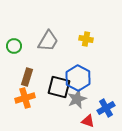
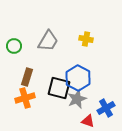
black square: moved 1 px down
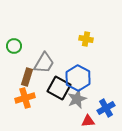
gray trapezoid: moved 4 px left, 22 px down
black square: rotated 15 degrees clockwise
red triangle: rotated 24 degrees counterclockwise
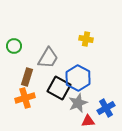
gray trapezoid: moved 4 px right, 5 px up
gray star: moved 1 px right, 4 px down
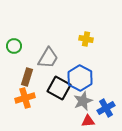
blue hexagon: moved 2 px right
gray star: moved 5 px right, 2 px up
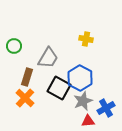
orange cross: rotated 30 degrees counterclockwise
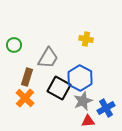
green circle: moved 1 px up
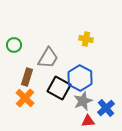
blue cross: rotated 12 degrees counterclockwise
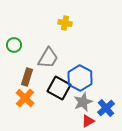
yellow cross: moved 21 px left, 16 px up
gray star: moved 1 px down
red triangle: rotated 24 degrees counterclockwise
